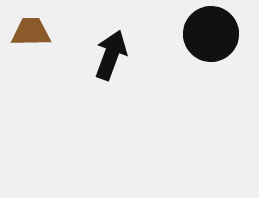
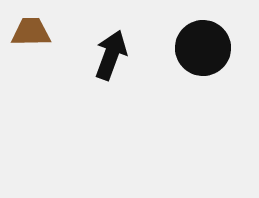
black circle: moved 8 px left, 14 px down
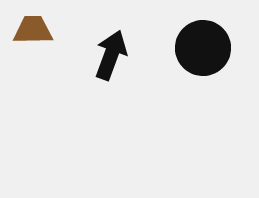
brown trapezoid: moved 2 px right, 2 px up
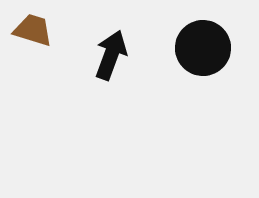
brown trapezoid: rotated 18 degrees clockwise
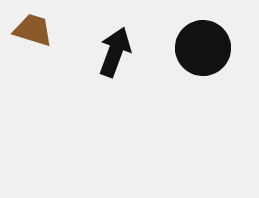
black arrow: moved 4 px right, 3 px up
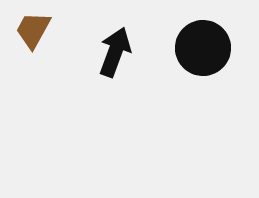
brown trapezoid: rotated 78 degrees counterclockwise
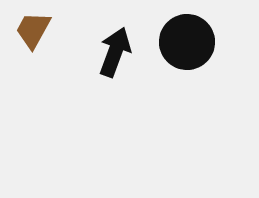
black circle: moved 16 px left, 6 px up
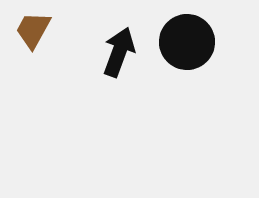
black arrow: moved 4 px right
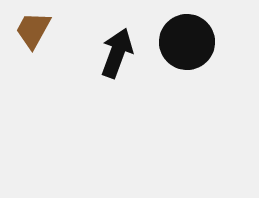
black arrow: moved 2 px left, 1 px down
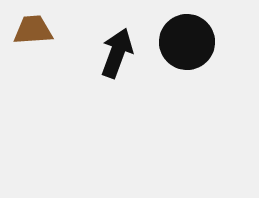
brown trapezoid: rotated 57 degrees clockwise
